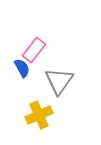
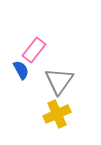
blue semicircle: moved 1 px left, 2 px down
yellow cross: moved 18 px right, 1 px up
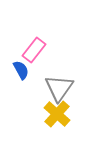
gray triangle: moved 7 px down
yellow cross: rotated 24 degrees counterclockwise
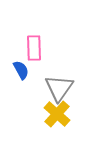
pink rectangle: moved 2 px up; rotated 40 degrees counterclockwise
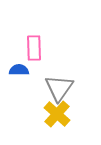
blue semicircle: moved 2 px left; rotated 60 degrees counterclockwise
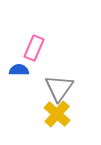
pink rectangle: rotated 25 degrees clockwise
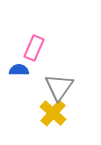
gray triangle: moved 1 px up
yellow cross: moved 4 px left, 1 px up
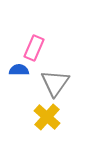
gray triangle: moved 4 px left, 4 px up
yellow cross: moved 6 px left, 4 px down
